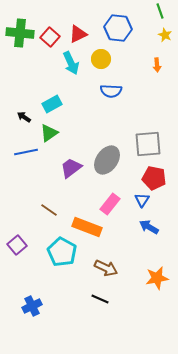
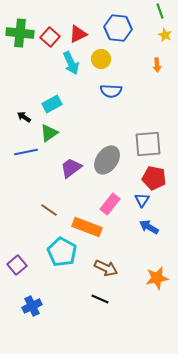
purple square: moved 20 px down
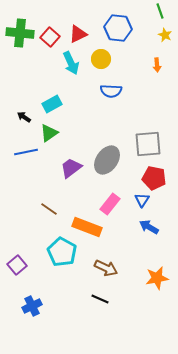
brown line: moved 1 px up
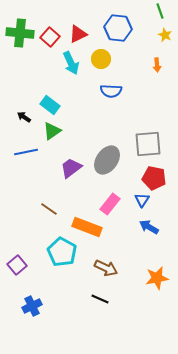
cyan rectangle: moved 2 px left, 1 px down; rotated 66 degrees clockwise
green triangle: moved 3 px right, 2 px up
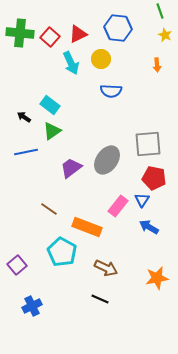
pink rectangle: moved 8 px right, 2 px down
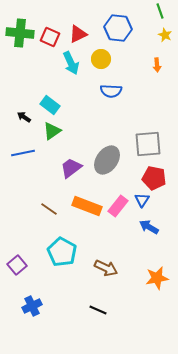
red square: rotated 18 degrees counterclockwise
blue line: moved 3 px left, 1 px down
orange rectangle: moved 21 px up
black line: moved 2 px left, 11 px down
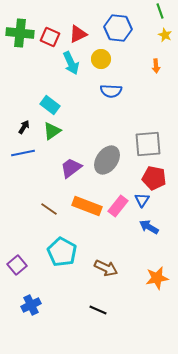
orange arrow: moved 1 px left, 1 px down
black arrow: moved 10 px down; rotated 88 degrees clockwise
blue cross: moved 1 px left, 1 px up
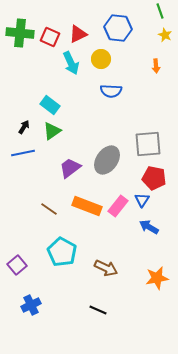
purple trapezoid: moved 1 px left
